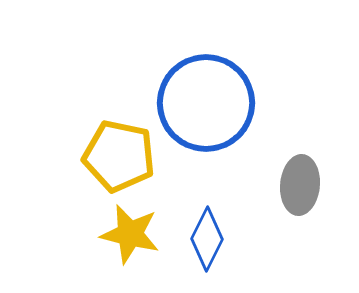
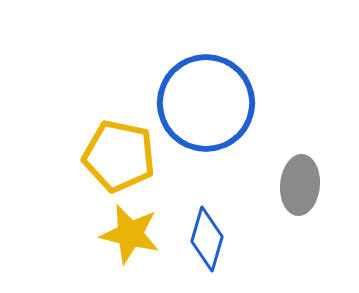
blue diamond: rotated 10 degrees counterclockwise
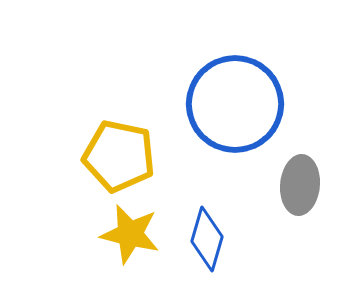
blue circle: moved 29 px right, 1 px down
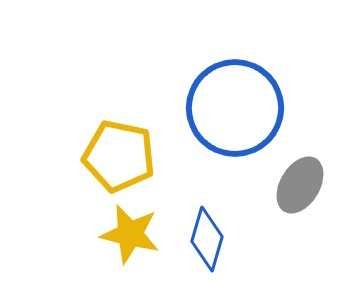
blue circle: moved 4 px down
gray ellipse: rotated 26 degrees clockwise
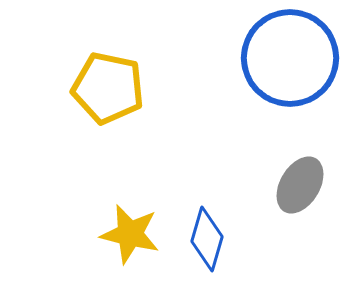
blue circle: moved 55 px right, 50 px up
yellow pentagon: moved 11 px left, 68 px up
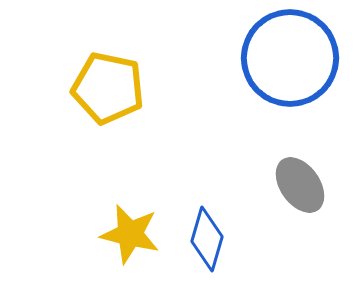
gray ellipse: rotated 66 degrees counterclockwise
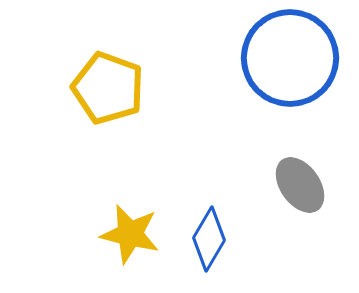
yellow pentagon: rotated 8 degrees clockwise
blue diamond: moved 2 px right; rotated 14 degrees clockwise
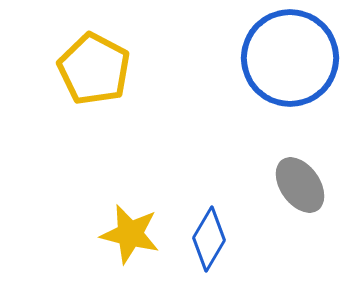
yellow pentagon: moved 14 px left, 19 px up; rotated 8 degrees clockwise
